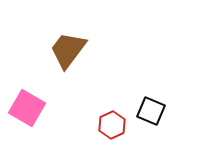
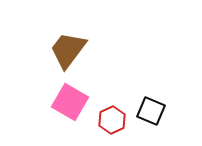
pink square: moved 43 px right, 6 px up
red hexagon: moved 5 px up
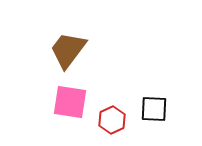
pink square: rotated 21 degrees counterclockwise
black square: moved 3 px right, 2 px up; rotated 20 degrees counterclockwise
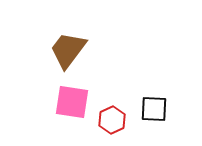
pink square: moved 2 px right
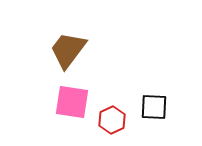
black square: moved 2 px up
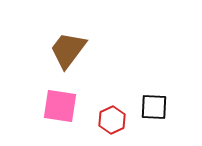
pink square: moved 12 px left, 4 px down
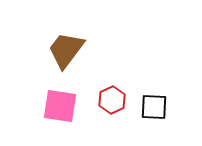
brown trapezoid: moved 2 px left
red hexagon: moved 20 px up
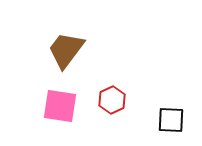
black square: moved 17 px right, 13 px down
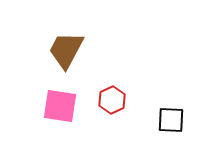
brown trapezoid: rotated 9 degrees counterclockwise
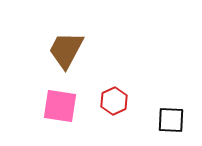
red hexagon: moved 2 px right, 1 px down
